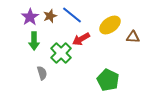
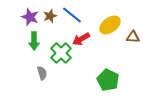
purple star: rotated 18 degrees counterclockwise
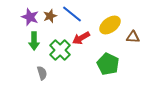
blue line: moved 1 px up
red arrow: moved 1 px up
green cross: moved 1 px left, 3 px up
green pentagon: moved 16 px up
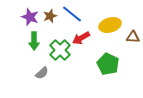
yellow ellipse: rotated 20 degrees clockwise
gray semicircle: rotated 64 degrees clockwise
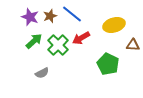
yellow ellipse: moved 4 px right
brown triangle: moved 8 px down
green arrow: rotated 132 degrees counterclockwise
green cross: moved 2 px left, 5 px up
gray semicircle: rotated 16 degrees clockwise
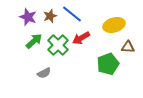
purple star: moved 2 px left
brown triangle: moved 5 px left, 2 px down
green pentagon: rotated 25 degrees clockwise
gray semicircle: moved 2 px right
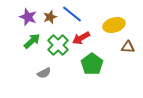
brown star: moved 1 px down
green arrow: moved 2 px left
green pentagon: moved 16 px left; rotated 15 degrees counterclockwise
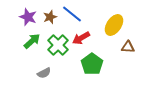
yellow ellipse: rotated 40 degrees counterclockwise
